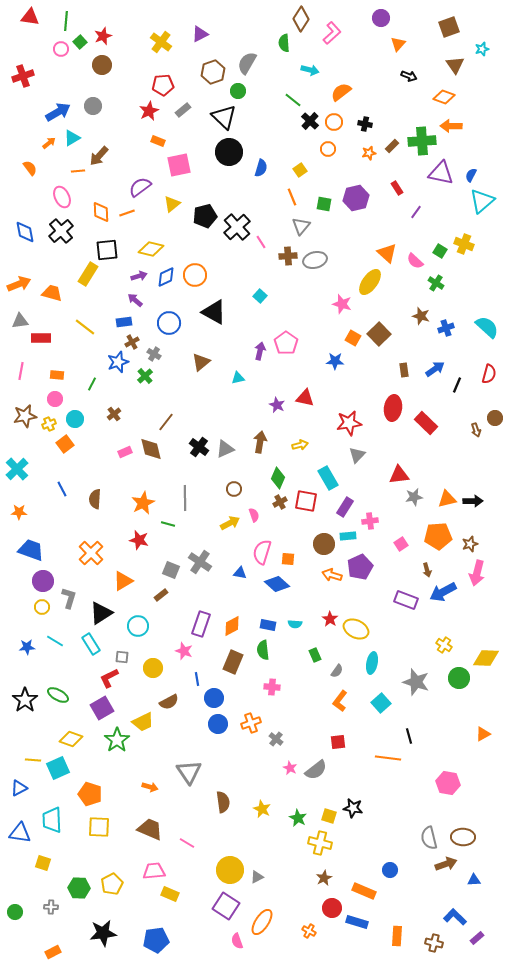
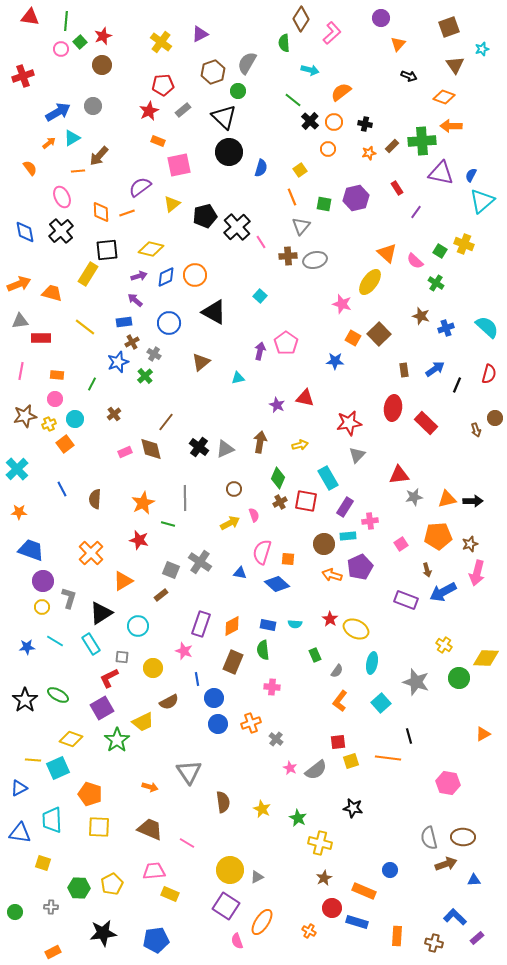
yellow square at (329, 816): moved 22 px right, 55 px up; rotated 35 degrees counterclockwise
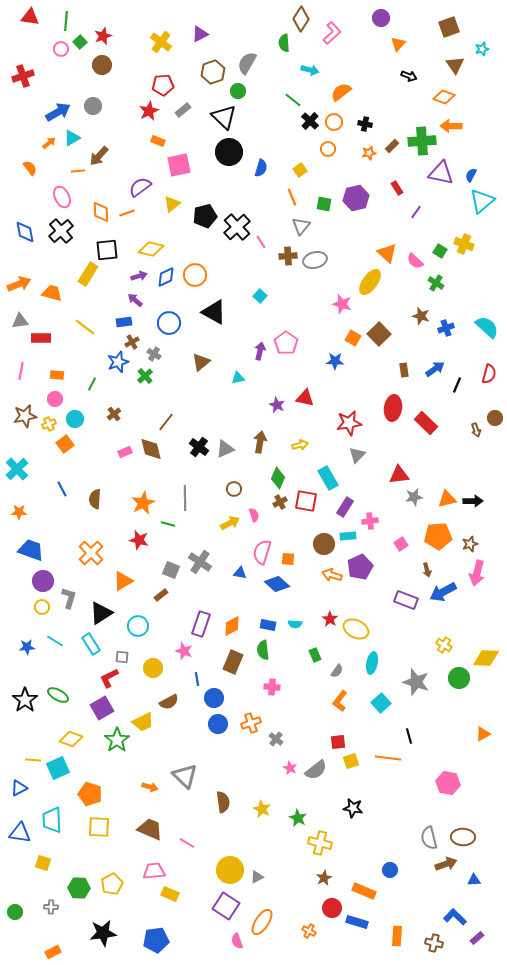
gray triangle at (189, 772): moved 4 px left, 4 px down; rotated 12 degrees counterclockwise
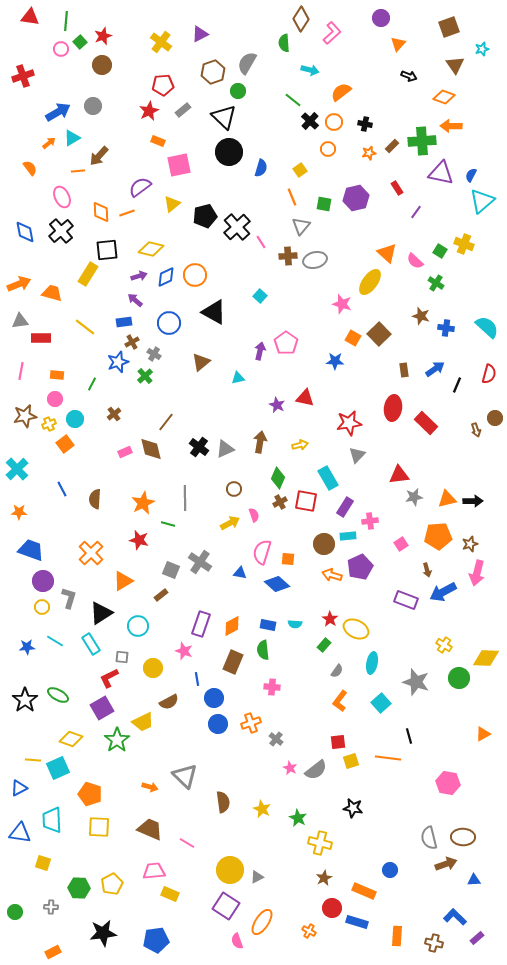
blue cross at (446, 328): rotated 28 degrees clockwise
green rectangle at (315, 655): moved 9 px right, 10 px up; rotated 64 degrees clockwise
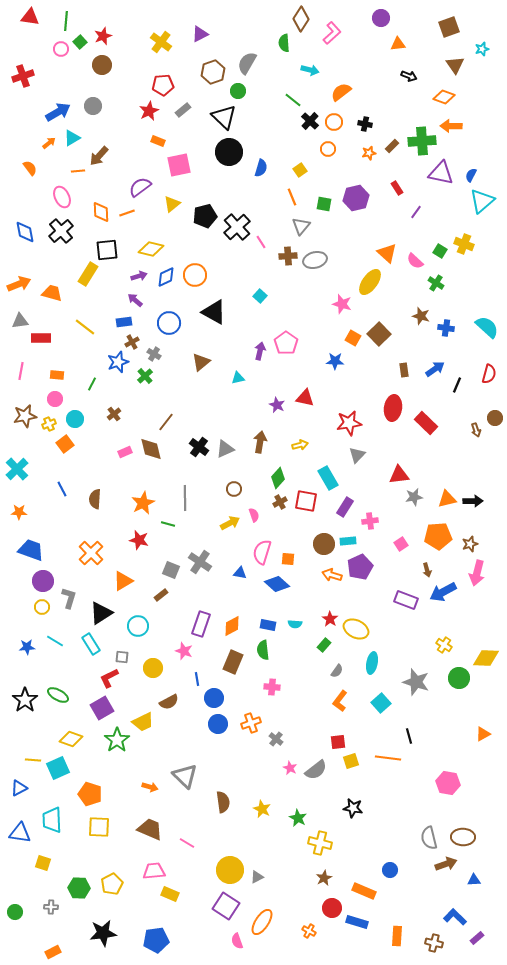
orange triangle at (398, 44): rotated 42 degrees clockwise
green diamond at (278, 478): rotated 20 degrees clockwise
cyan rectangle at (348, 536): moved 5 px down
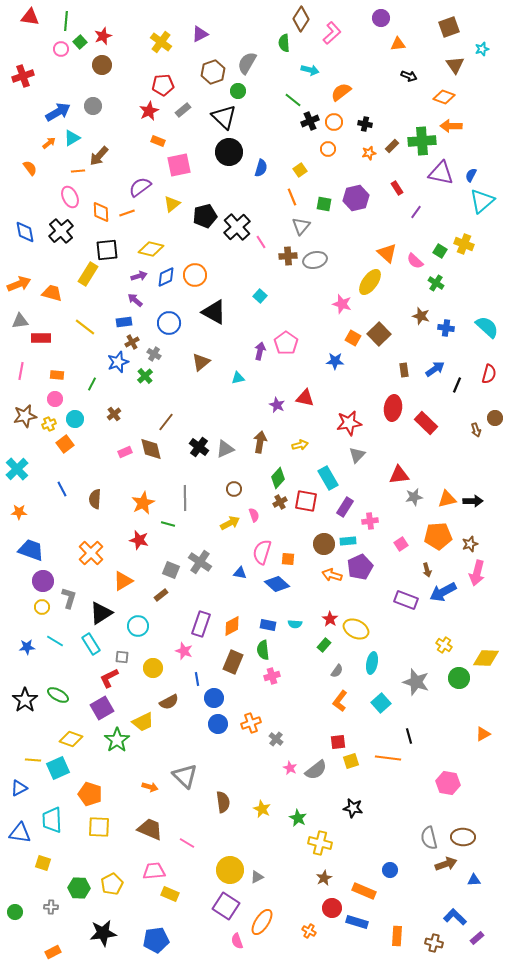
black cross at (310, 121): rotated 24 degrees clockwise
pink ellipse at (62, 197): moved 8 px right
pink cross at (272, 687): moved 11 px up; rotated 21 degrees counterclockwise
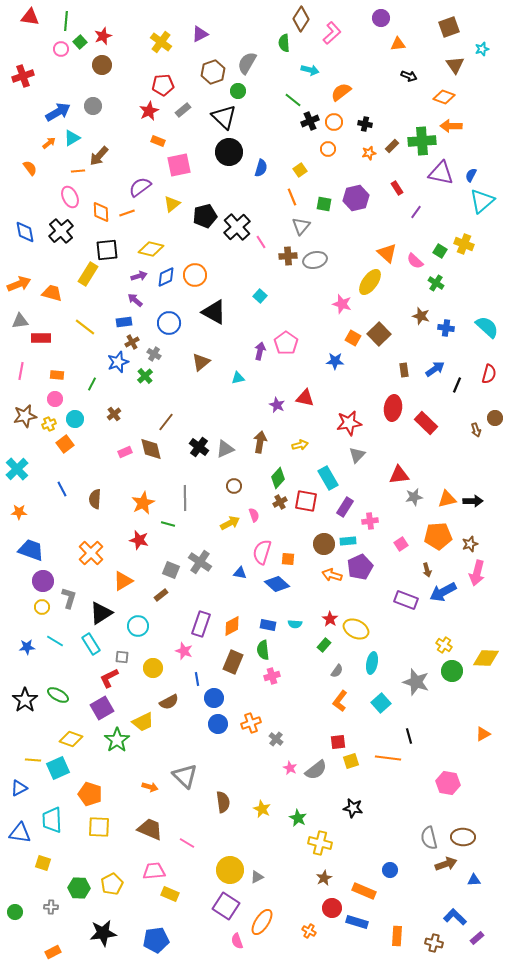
brown circle at (234, 489): moved 3 px up
green circle at (459, 678): moved 7 px left, 7 px up
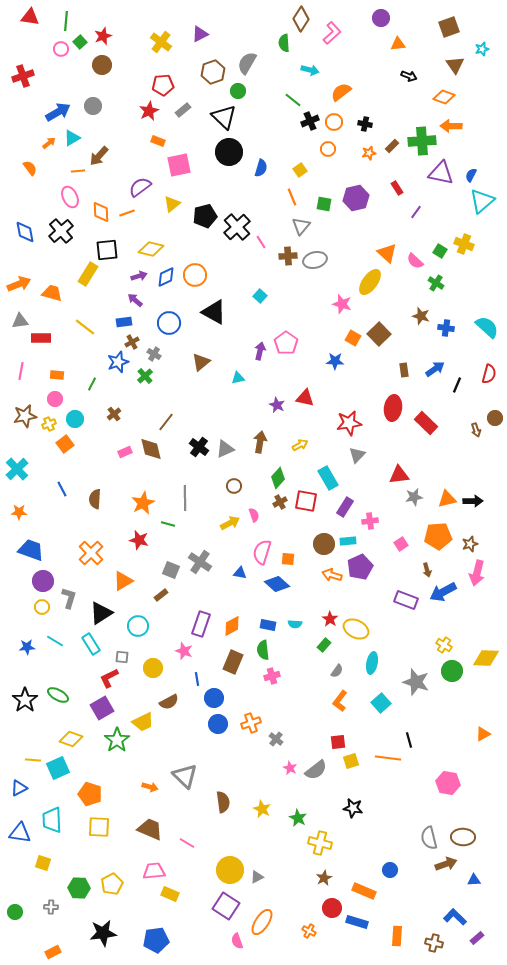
yellow arrow at (300, 445): rotated 14 degrees counterclockwise
black line at (409, 736): moved 4 px down
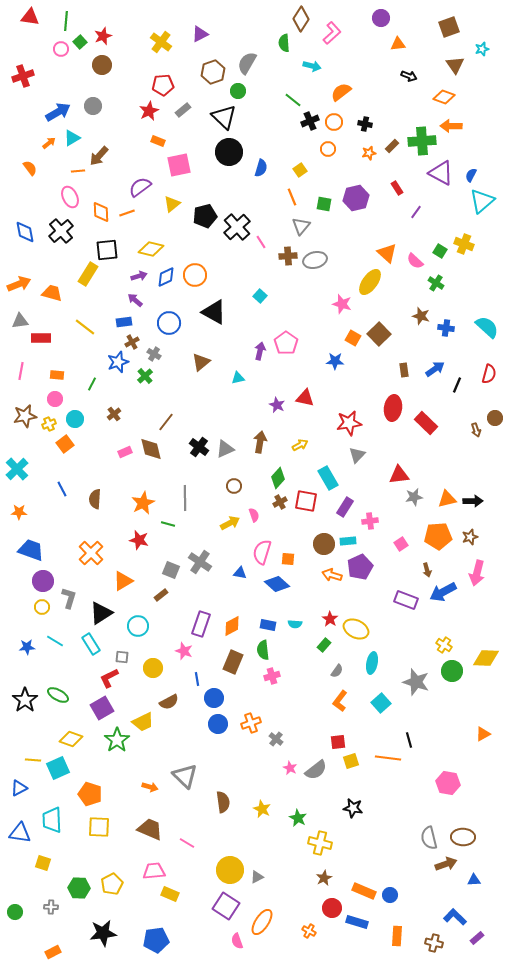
cyan arrow at (310, 70): moved 2 px right, 4 px up
purple triangle at (441, 173): rotated 16 degrees clockwise
brown star at (470, 544): moved 7 px up
blue circle at (390, 870): moved 25 px down
